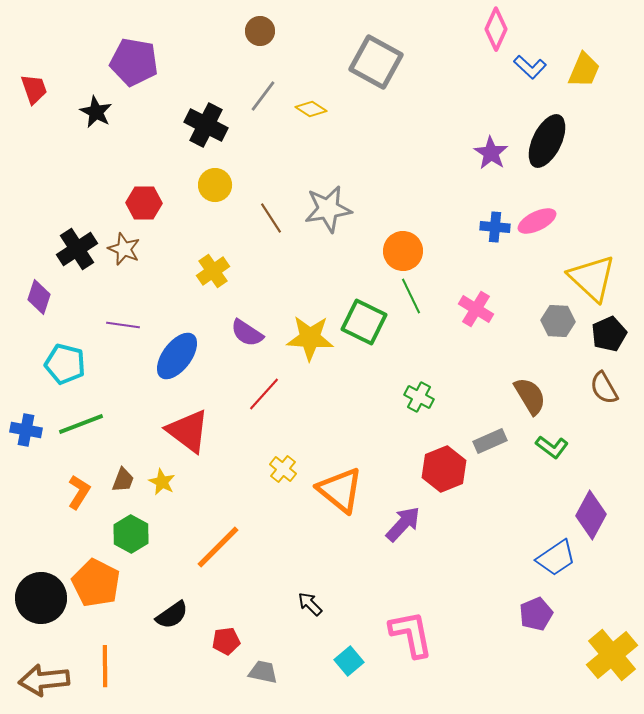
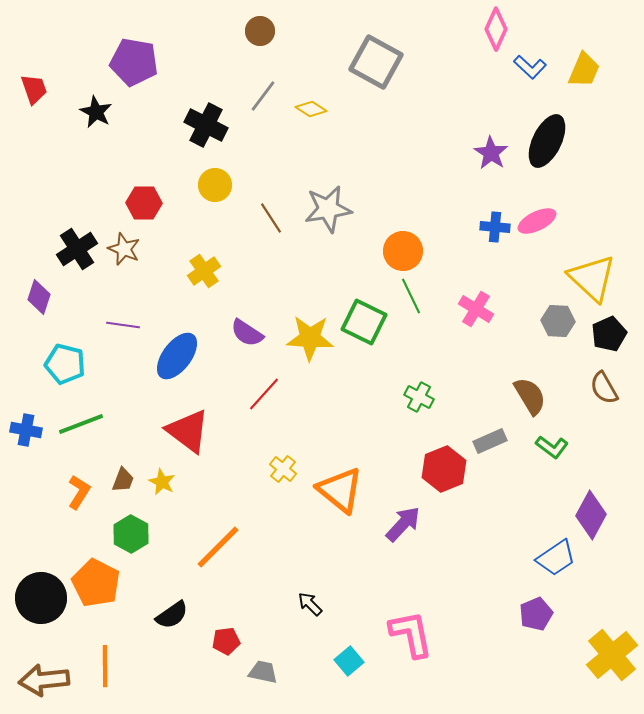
yellow cross at (213, 271): moved 9 px left
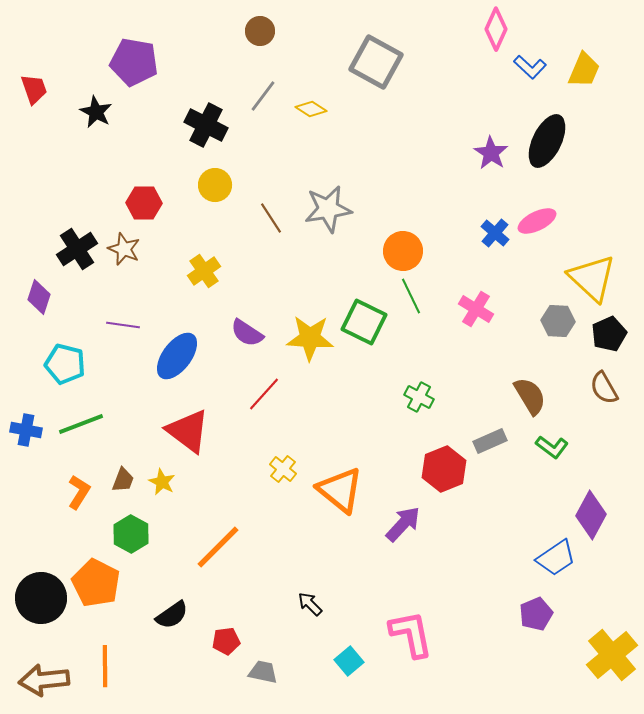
blue cross at (495, 227): moved 6 px down; rotated 36 degrees clockwise
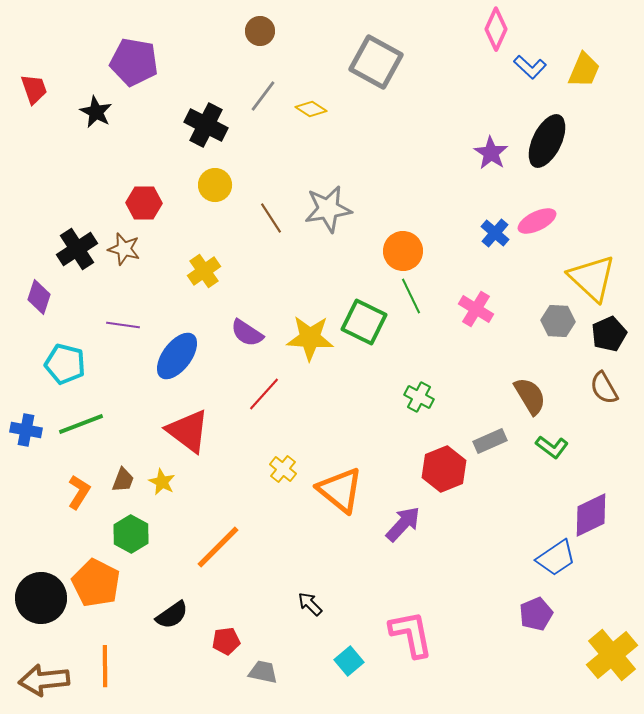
brown star at (124, 249): rotated 8 degrees counterclockwise
purple diamond at (591, 515): rotated 36 degrees clockwise
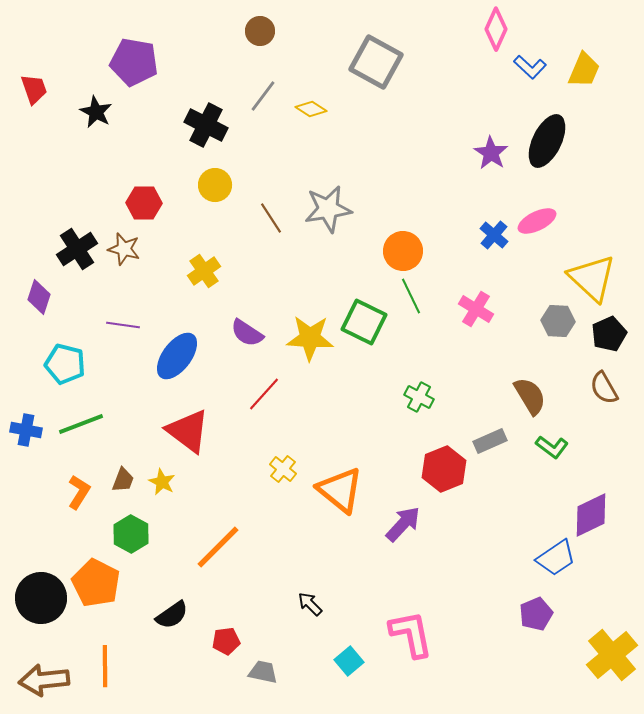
blue cross at (495, 233): moved 1 px left, 2 px down
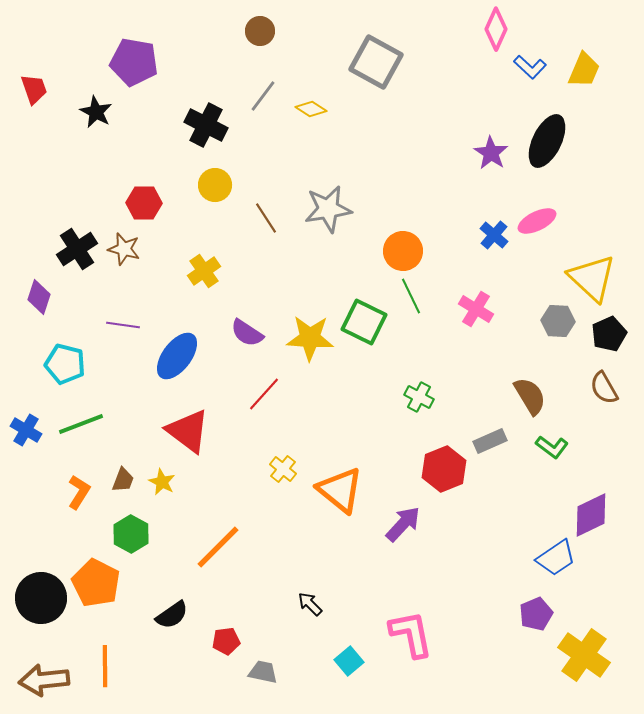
brown line at (271, 218): moved 5 px left
blue cross at (26, 430): rotated 20 degrees clockwise
yellow cross at (612, 655): moved 28 px left; rotated 15 degrees counterclockwise
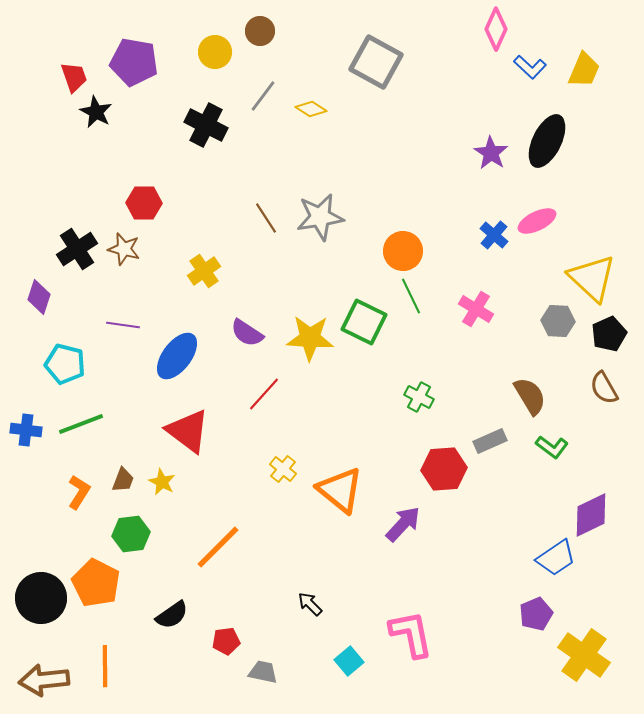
red trapezoid at (34, 89): moved 40 px right, 12 px up
yellow circle at (215, 185): moved 133 px up
gray star at (328, 209): moved 8 px left, 8 px down
blue cross at (26, 430): rotated 24 degrees counterclockwise
red hexagon at (444, 469): rotated 18 degrees clockwise
green hexagon at (131, 534): rotated 24 degrees clockwise
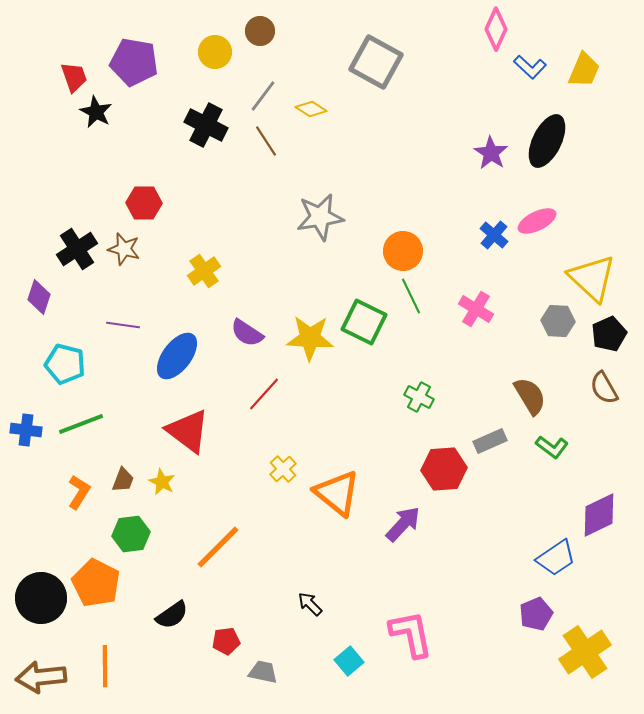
brown line at (266, 218): moved 77 px up
yellow cross at (283, 469): rotated 8 degrees clockwise
orange triangle at (340, 490): moved 3 px left, 3 px down
purple diamond at (591, 515): moved 8 px right
yellow cross at (584, 655): moved 1 px right, 3 px up; rotated 21 degrees clockwise
brown arrow at (44, 680): moved 3 px left, 3 px up
